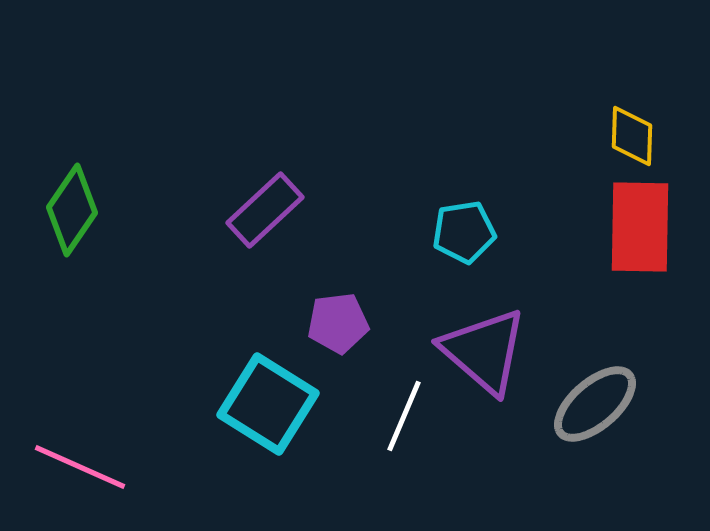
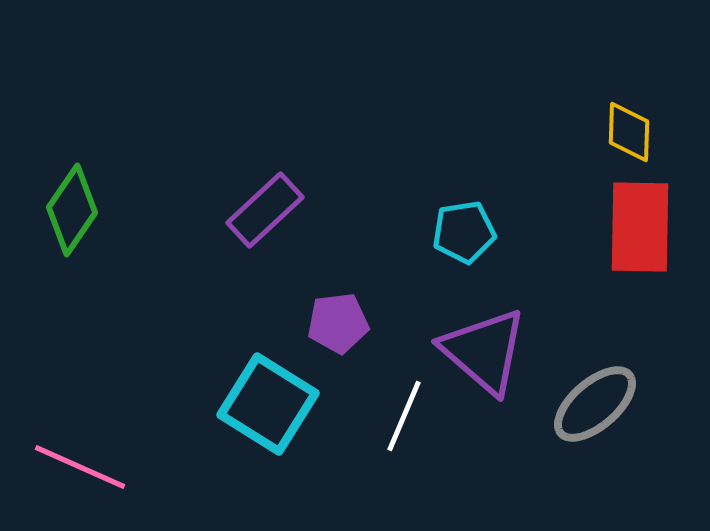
yellow diamond: moved 3 px left, 4 px up
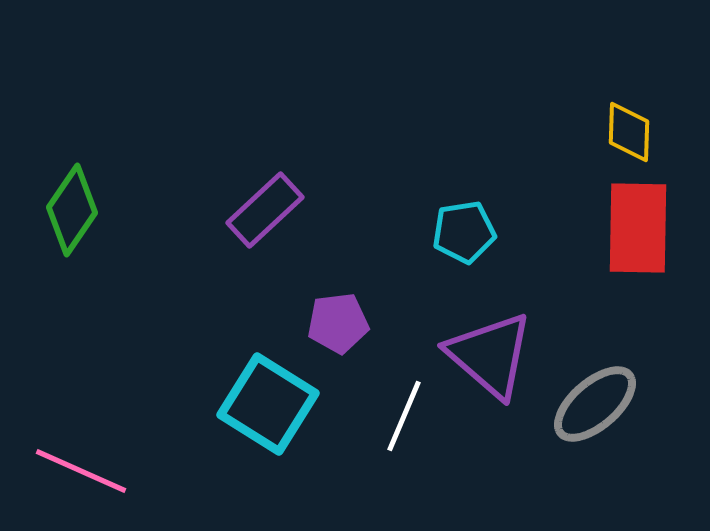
red rectangle: moved 2 px left, 1 px down
purple triangle: moved 6 px right, 4 px down
pink line: moved 1 px right, 4 px down
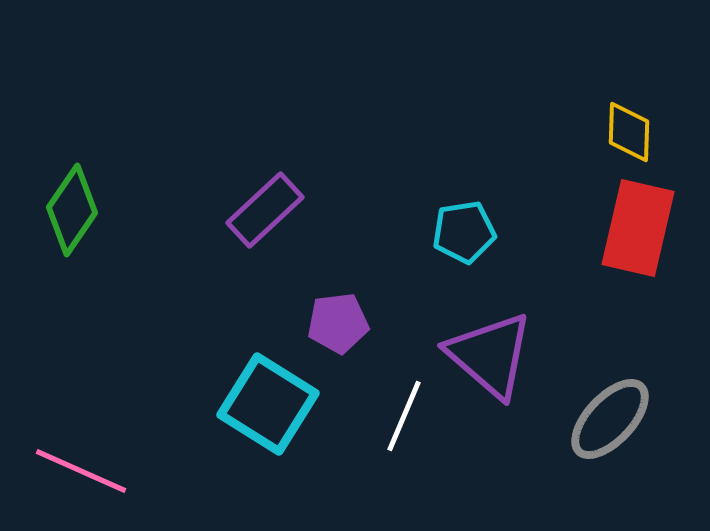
red rectangle: rotated 12 degrees clockwise
gray ellipse: moved 15 px right, 15 px down; rotated 6 degrees counterclockwise
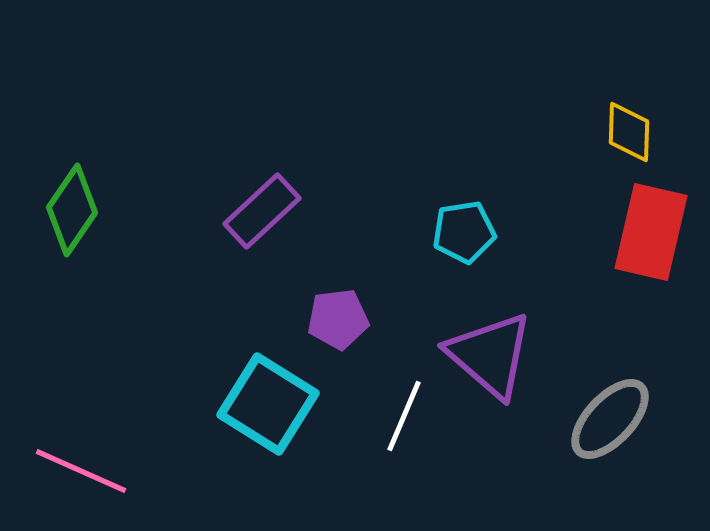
purple rectangle: moved 3 px left, 1 px down
red rectangle: moved 13 px right, 4 px down
purple pentagon: moved 4 px up
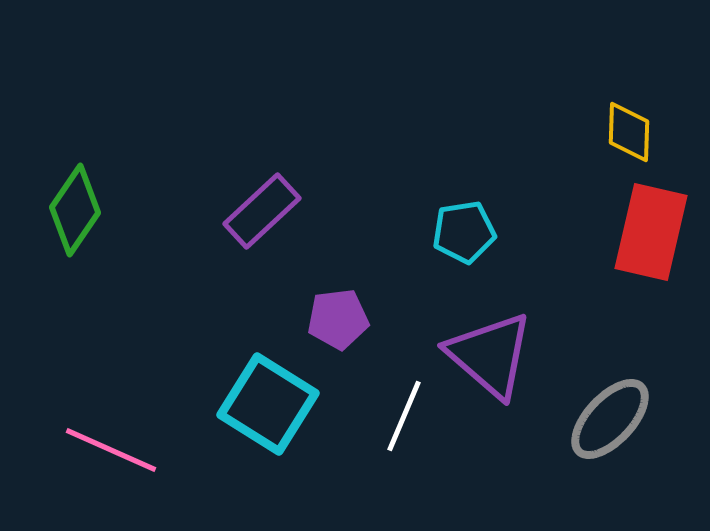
green diamond: moved 3 px right
pink line: moved 30 px right, 21 px up
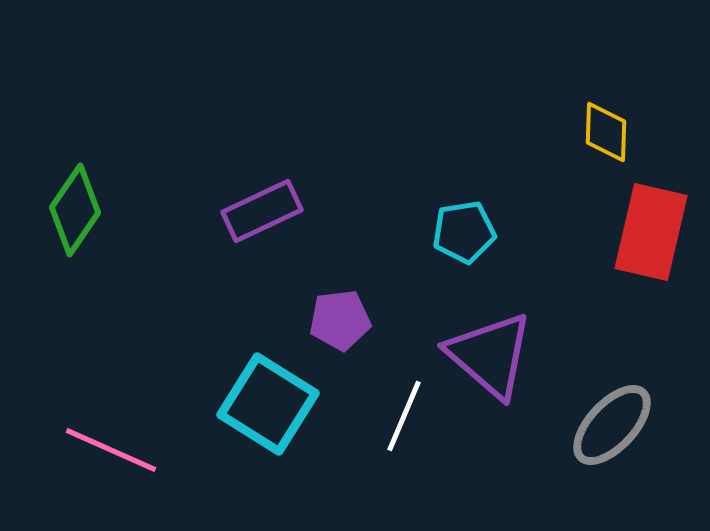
yellow diamond: moved 23 px left
purple rectangle: rotated 18 degrees clockwise
purple pentagon: moved 2 px right, 1 px down
gray ellipse: moved 2 px right, 6 px down
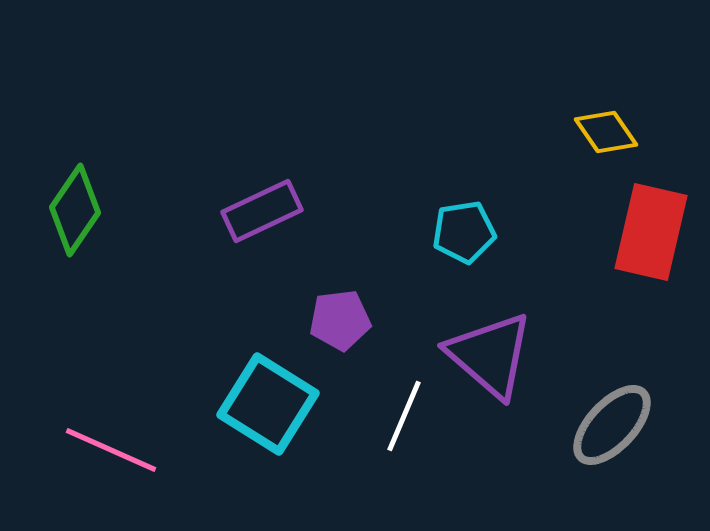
yellow diamond: rotated 36 degrees counterclockwise
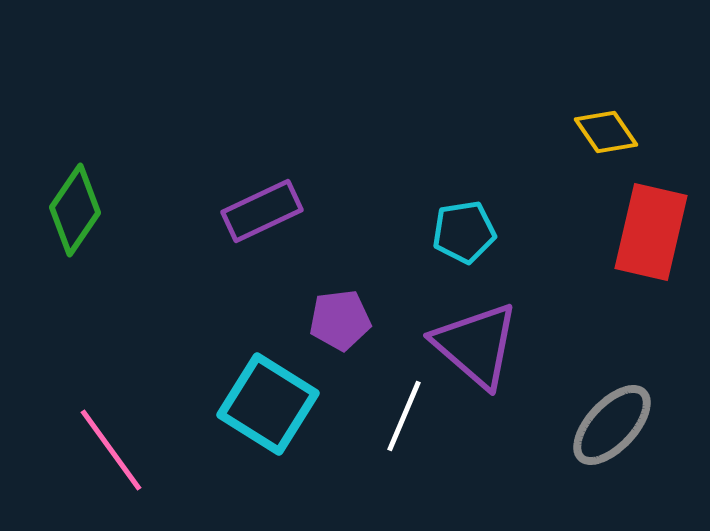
purple triangle: moved 14 px left, 10 px up
pink line: rotated 30 degrees clockwise
